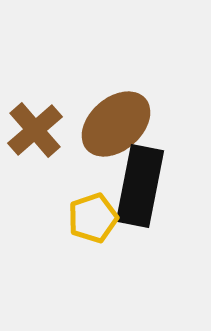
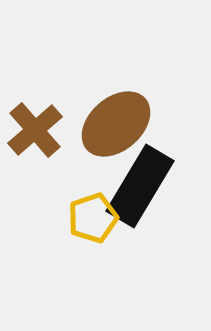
black rectangle: rotated 20 degrees clockwise
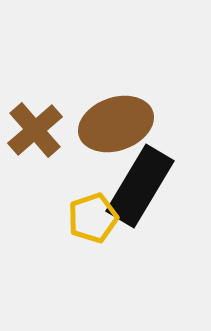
brown ellipse: rotated 22 degrees clockwise
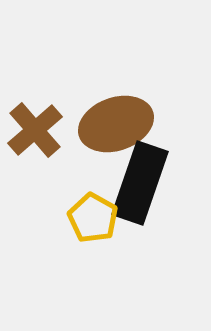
black rectangle: moved 3 px up; rotated 12 degrees counterclockwise
yellow pentagon: rotated 24 degrees counterclockwise
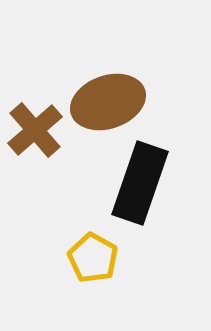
brown ellipse: moved 8 px left, 22 px up
yellow pentagon: moved 40 px down
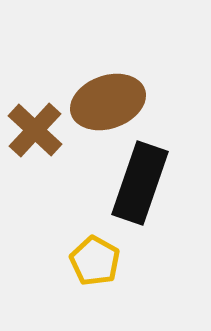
brown cross: rotated 6 degrees counterclockwise
yellow pentagon: moved 2 px right, 3 px down
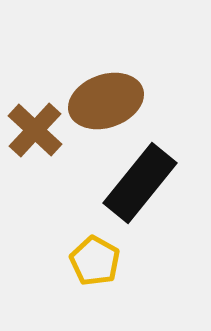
brown ellipse: moved 2 px left, 1 px up
black rectangle: rotated 20 degrees clockwise
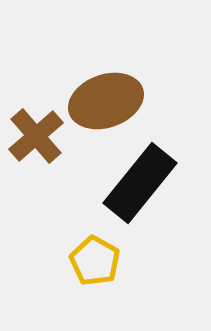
brown cross: moved 1 px right, 6 px down; rotated 6 degrees clockwise
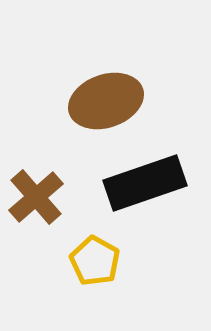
brown cross: moved 61 px down
black rectangle: moved 5 px right; rotated 32 degrees clockwise
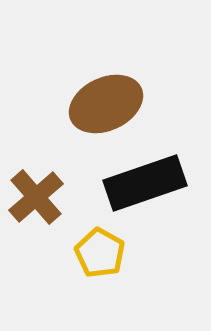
brown ellipse: moved 3 px down; rotated 6 degrees counterclockwise
yellow pentagon: moved 5 px right, 8 px up
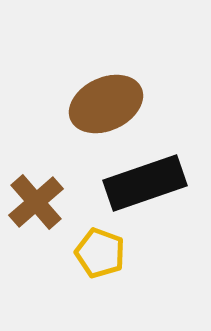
brown cross: moved 5 px down
yellow pentagon: rotated 9 degrees counterclockwise
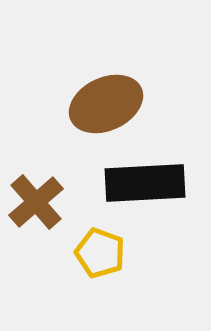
black rectangle: rotated 16 degrees clockwise
